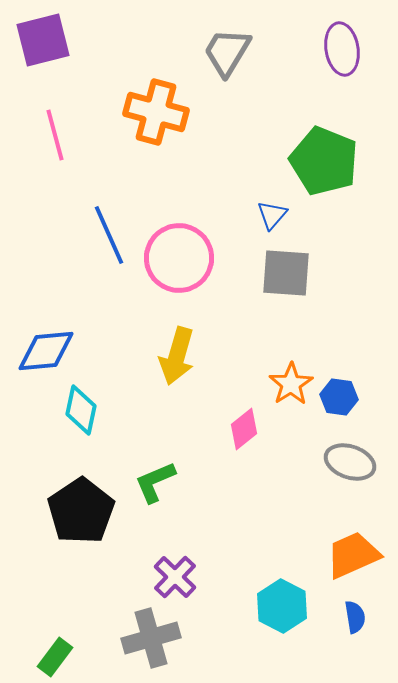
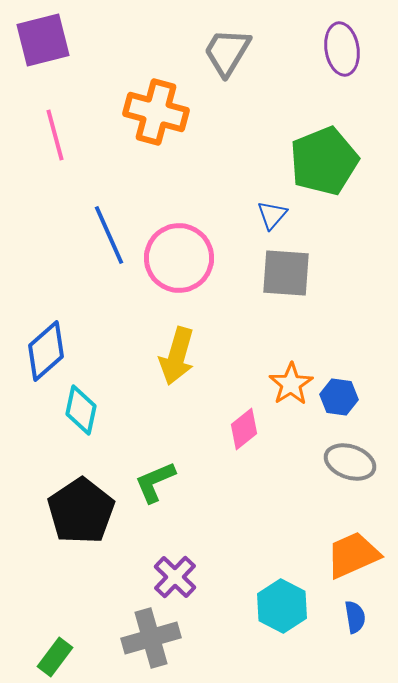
green pentagon: rotated 28 degrees clockwise
blue diamond: rotated 36 degrees counterclockwise
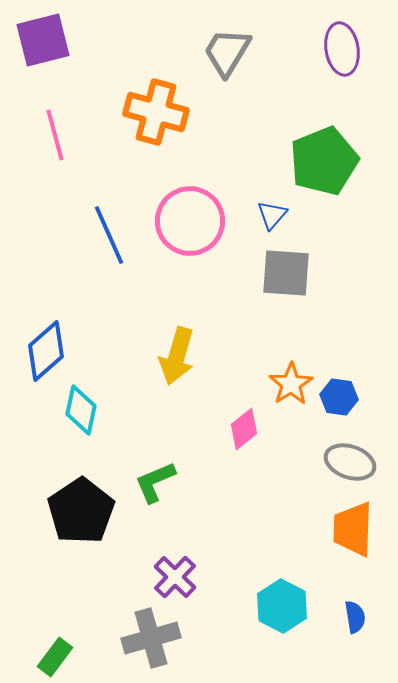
pink circle: moved 11 px right, 37 px up
orange trapezoid: moved 26 px up; rotated 64 degrees counterclockwise
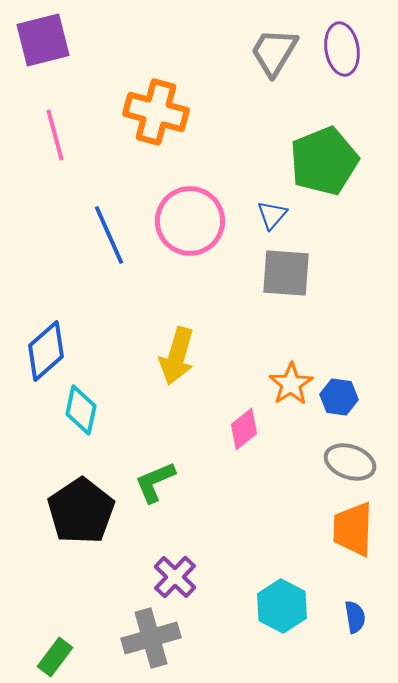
gray trapezoid: moved 47 px right
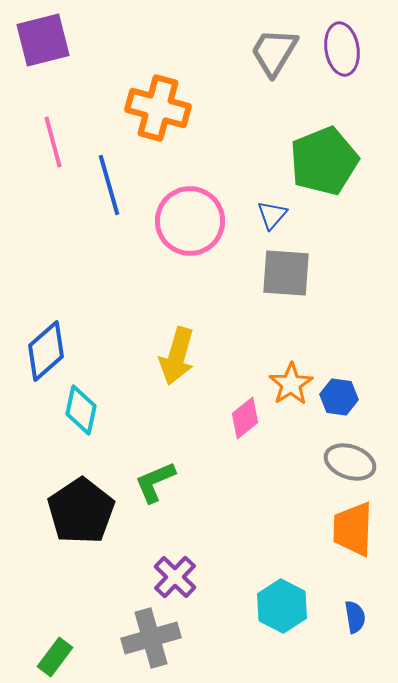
orange cross: moved 2 px right, 4 px up
pink line: moved 2 px left, 7 px down
blue line: moved 50 px up; rotated 8 degrees clockwise
pink diamond: moved 1 px right, 11 px up
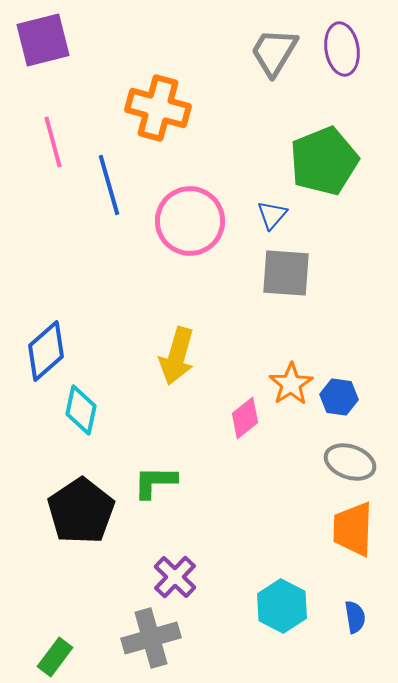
green L-shape: rotated 24 degrees clockwise
